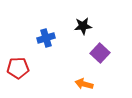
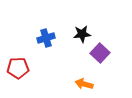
black star: moved 1 px left, 8 px down
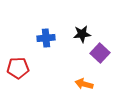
blue cross: rotated 12 degrees clockwise
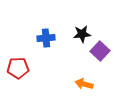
purple square: moved 2 px up
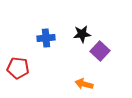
red pentagon: rotated 10 degrees clockwise
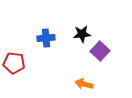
red pentagon: moved 4 px left, 5 px up
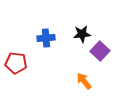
red pentagon: moved 2 px right
orange arrow: moved 3 px up; rotated 36 degrees clockwise
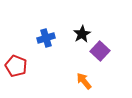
black star: rotated 24 degrees counterclockwise
blue cross: rotated 12 degrees counterclockwise
red pentagon: moved 3 px down; rotated 15 degrees clockwise
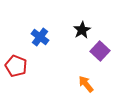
black star: moved 4 px up
blue cross: moved 6 px left, 1 px up; rotated 36 degrees counterclockwise
orange arrow: moved 2 px right, 3 px down
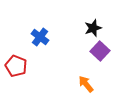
black star: moved 11 px right, 2 px up; rotated 12 degrees clockwise
